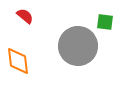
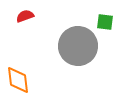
red semicircle: rotated 60 degrees counterclockwise
orange diamond: moved 19 px down
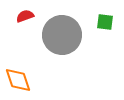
gray circle: moved 16 px left, 11 px up
orange diamond: rotated 12 degrees counterclockwise
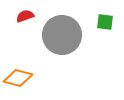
orange diamond: moved 2 px up; rotated 56 degrees counterclockwise
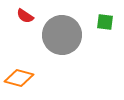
red semicircle: rotated 126 degrees counterclockwise
orange diamond: moved 1 px right
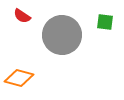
red semicircle: moved 3 px left
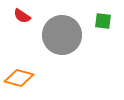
green square: moved 2 px left, 1 px up
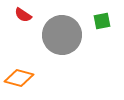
red semicircle: moved 1 px right, 1 px up
green square: moved 1 px left; rotated 18 degrees counterclockwise
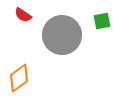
orange diamond: rotated 52 degrees counterclockwise
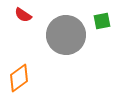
gray circle: moved 4 px right
